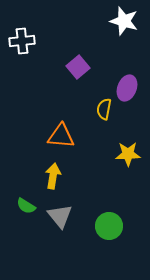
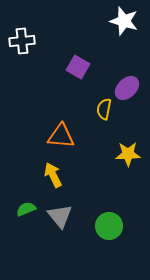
purple square: rotated 20 degrees counterclockwise
purple ellipse: rotated 25 degrees clockwise
yellow arrow: moved 1 px up; rotated 35 degrees counterclockwise
green semicircle: moved 3 px down; rotated 126 degrees clockwise
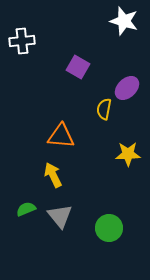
green circle: moved 2 px down
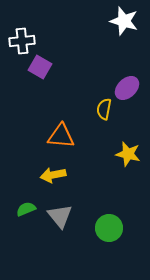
purple square: moved 38 px left
yellow star: rotated 15 degrees clockwise
yellow arrow: rotated 75 degrees counterclockwise
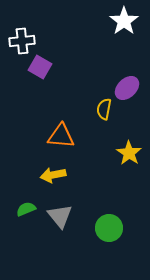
white star: rotated 20 degrees clockwise
yellow star: moved 1 px right, 1 px up; rotated 20 degrees clockwise
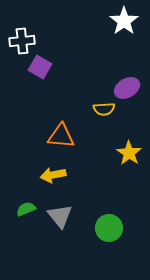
purple ellipse: rotated 15 degrees clockwise
yellow semicircle: rotated 105 degrees counterclockwise
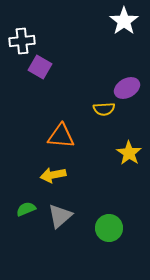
gray triangle: rotated 28 degrees clockwise
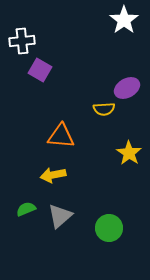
white star: moved 1 px up
purple square: moved 3 px down
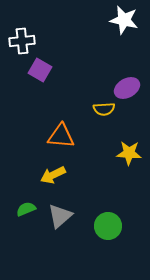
white star: rotated 24 degrees counterclockwise
yellow star: rotated 30 degrees counterclockwise
yellow arrow: rotated 15 degrees counterclockwise
green circle: moved 1 px left, 2 px up
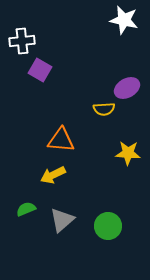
orange triangle: moved 4 px down
yellow star: moved 1 px left
gray triangle: moved 2 px right, 4 px down
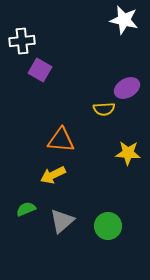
gray triangle: moved 1 px down
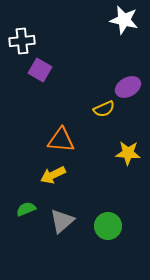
purple ellipse: moved 1 px right, 1 px up
yellow semicircle: rotated 20 degrees counterclockwise
